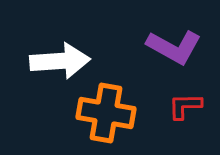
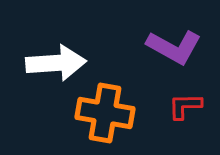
white arrow: moved 4 px left, 2 px down
orange cross: moved 1 px left
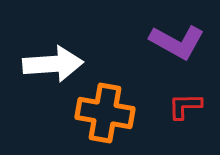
purple L-shape: moved 3 px right, 5 px up
white arrow: moved 3 px left, 1 px down
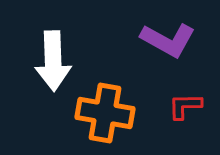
purple L-shape: moved 9 px left, 2 px up
white arrow: moved 3 px up; rotated 92 degrees clockwise
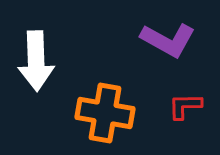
white arrow: moved 17 px left
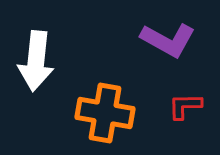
white arrow: rotated 8 degrees clockwise
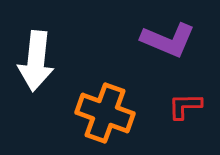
purple L-shape: rotated 6 degrees counterclockwise
orange cross: rotated 10 degrees clockwise
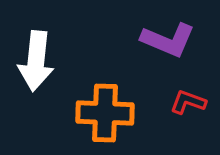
red L-shape: moved 3 px right, 4 px up; rotated 21 degrees clockwise
orange cross: rotated 18 degrees counterclockwise
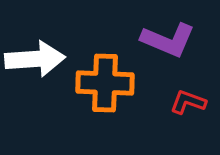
white arrow: moved 1 px left, 2 px up; rotated 100 degrees counterclockwise
orange cross: moved 30 px up
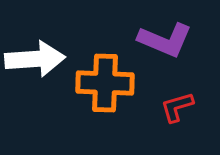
purple L-shape: moved 3 px left
red L-shape: moved 11 px left, 5 px down; rotated 36 degrees counterclockwise
